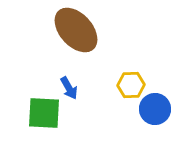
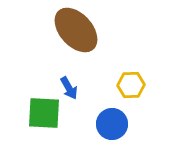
blue circle: moved 43 px left, 15 px down
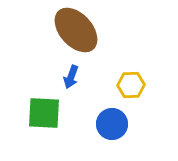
blue arrow: moved 2 px right, 11 px up; rotated 50 degrees clockwise
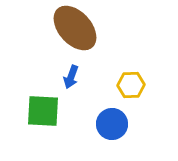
brown ellipse: moved 1 px left, 2 px up
green square: moved 1 px left, 2 px up
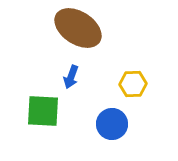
brown ellipse: moved 3 px right; rotated 15 degrees counterclockwise
yellow hexagon: moved 2 px right, 1 px up
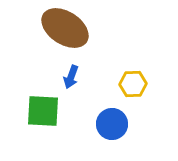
brown ellipse: moved 13 px left
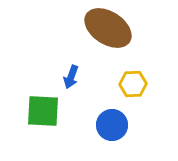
brown ellipse: moved 43 px right
blue circle: moved 1 px down
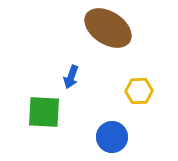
yellow hexagon: moved 6 px right, 7 px down
green square: moved 1 px right, 1 px down
blue circle: moved 12 px down
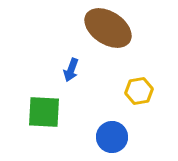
blue arrow: moved 7 px up
yellow hexagon: rotated 8 degrees counterclockwise
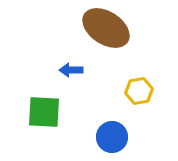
brown ellipse: moved 2 px left
blue arrow: rotated 70 degrees clockwise
